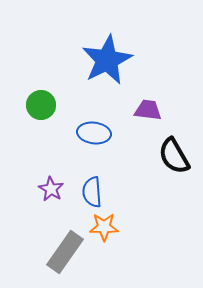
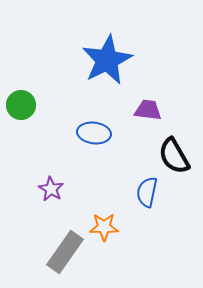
green circle: moved 20 px left
blue semicircle: moved 55 px right; rotated 16 degrees clockwise
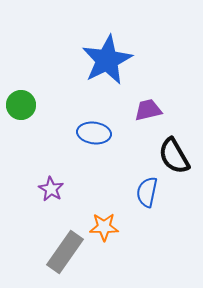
purple trapezoid: rotated 20 degrees counterclockwise
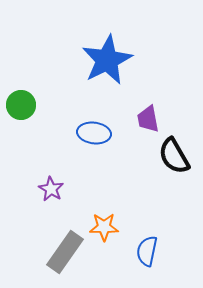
purple trapezoid: moved 9 px down; rotated 88 degrees counterclockwise
blue semicircle: moved 59 px down
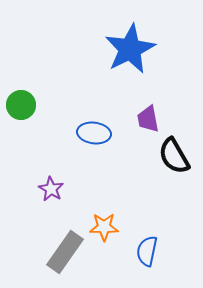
blue star: moved 23 px right, 11 px up
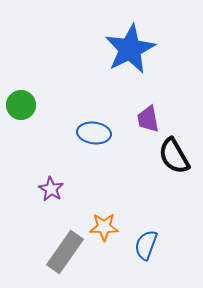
blue semicircle: moved 1 px left, 6 px up; rotated 8 degrees clockwise
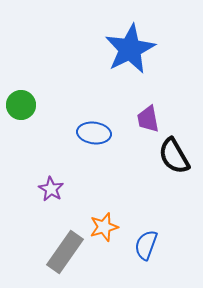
orange star: rotated 16 degrees counterclockwise
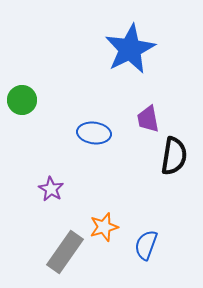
green circle: moved 1 px right, 5 px up
black semicircle: rotated 141 degrees counterclockwise
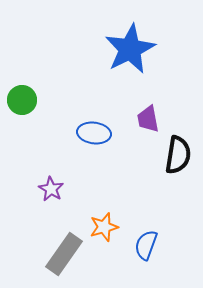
black semicircle: moved 4 px right, 1 px up
gray rectangle: moved 1 px left, 2 px down
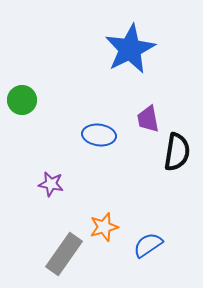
blue ellipse: moved 5 px right, 2 px down
black semicircle: moved 1 px left, 3 px up
purple star: moved 5 px up; rotated 20 degrees counterclockwise
blue semicircle: moved 2 px right; rotated 36 degrees clockwise
